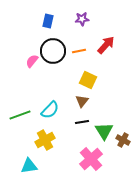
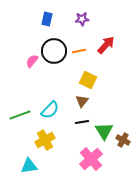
blue rectangle: moved 1 px left, 2 px up
black circle: moved 1 px right
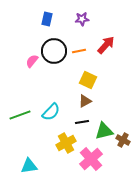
brown triangle: moved 3 px right; rotated 24 degrees clockwise
cyan semicircle: moved 1 px right, 2 px down
green triangle: rotated 48 degrees clockwise
yellow cross: moved 21 px right, 3 px down
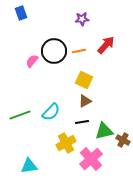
blue rectangle: moved 26 px left, 6 px up; rotated 32 degrees counterclockwise
yellow square: moved 4 px left
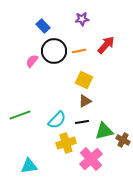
blue rectangle: moved 22 px right, 13 px down; rotated 24 degrees counterclockwise
cyan semicircle: moved 6 px right, 8 px down
yellow cross: rotated 12 degrees clockwise
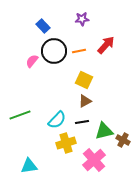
pink cross: moved 3 px right, 1 px down
